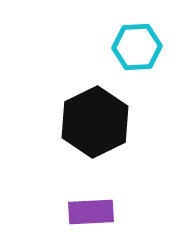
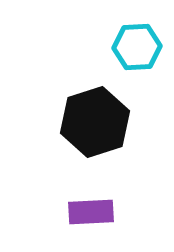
black hexagon: rotated 8 degrees clockwise
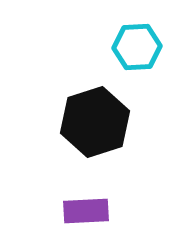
purple rectangle: moved 5 px left, 1 px up
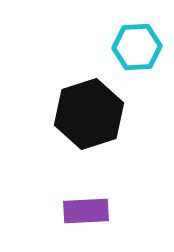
black hexagon: moved 6 px left, 8 px up
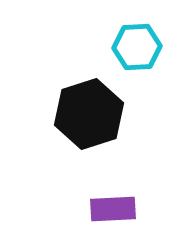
purple rectangle: moved 27 px right, 2 px up
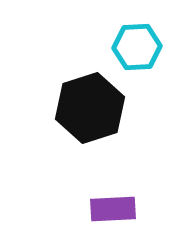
black hexagon: moved 1 px right, 6 px up
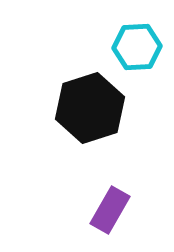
purple rectangle: moved 3 px left, 1 px down; rotated 57 degrees counterclockwise
